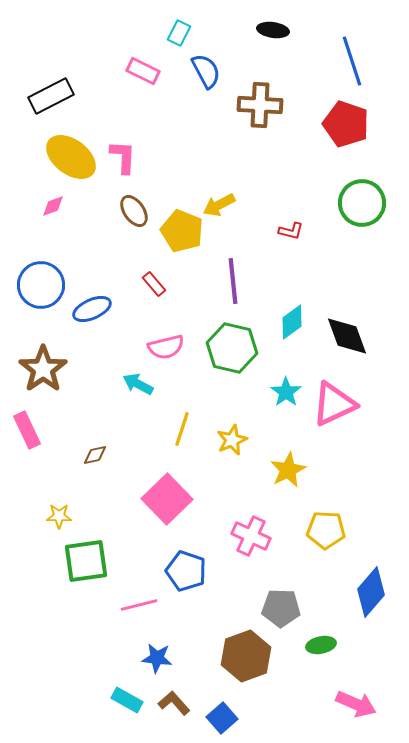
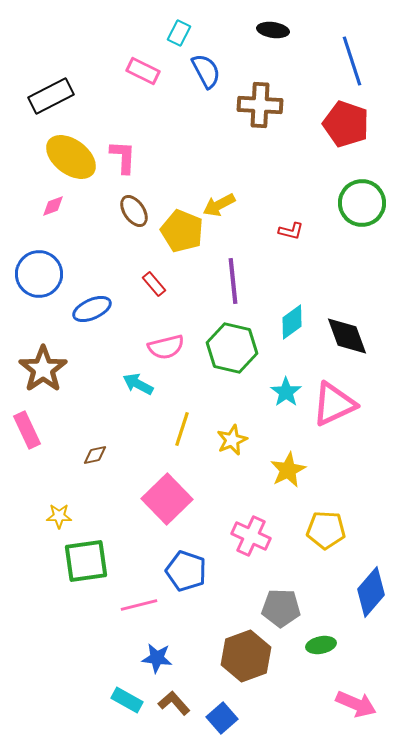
blue circle at (41, 285): moved 2 px left, 11 px up
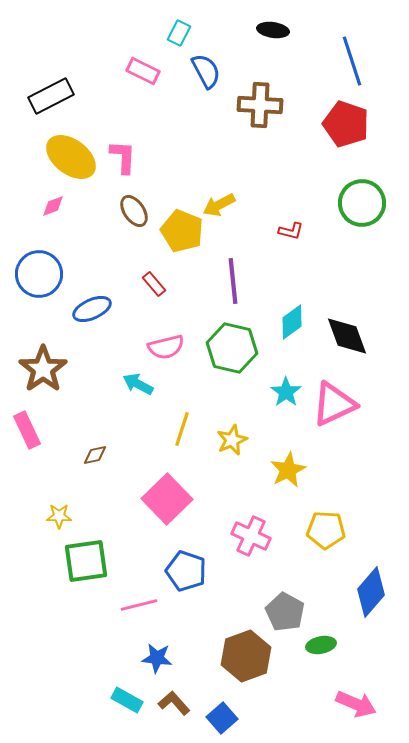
gray pentagon at (281, 608): moved 4 px right, 4 px down; rotated 27 degrees clockwise
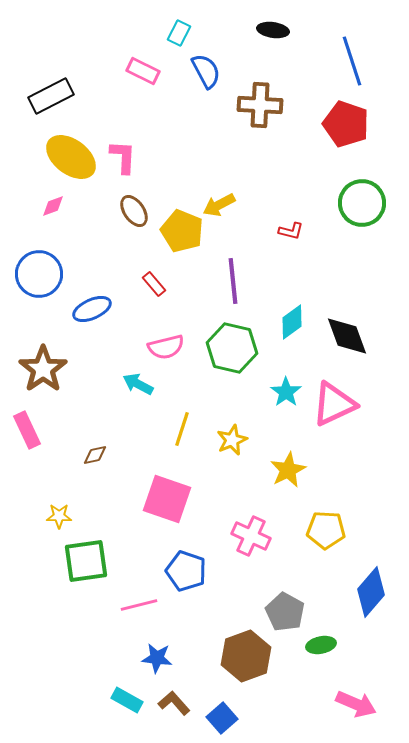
pink square at (167, 499): rotated 27 degrees counterclockwise
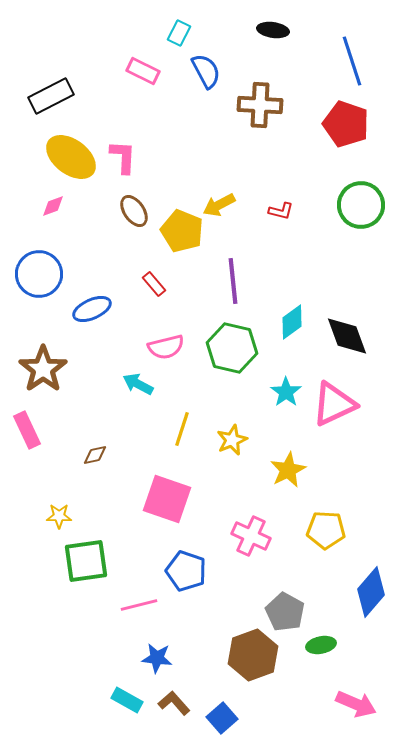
green circle at (362, 203): moved 1 px left, 2 px down
red L-shape at (291, 231): moved 10 px left, 20 px up
brown hexagon at (246, 656): moved 7 px right, 1 px up
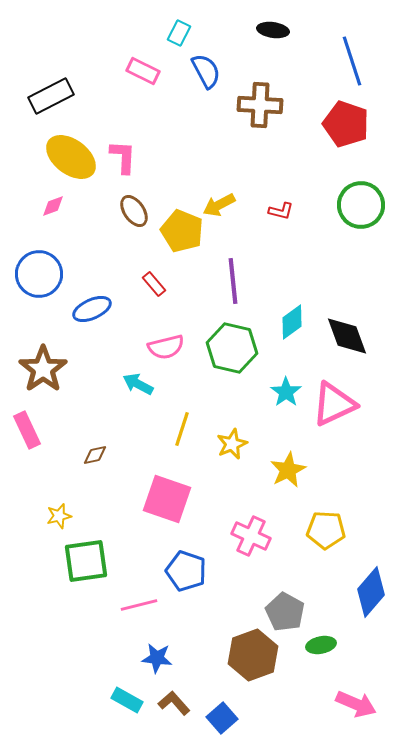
yellow star at (232, 440): moved 4 px down
yellow star at (59, 516): rotated 15 degrees counterclockwise
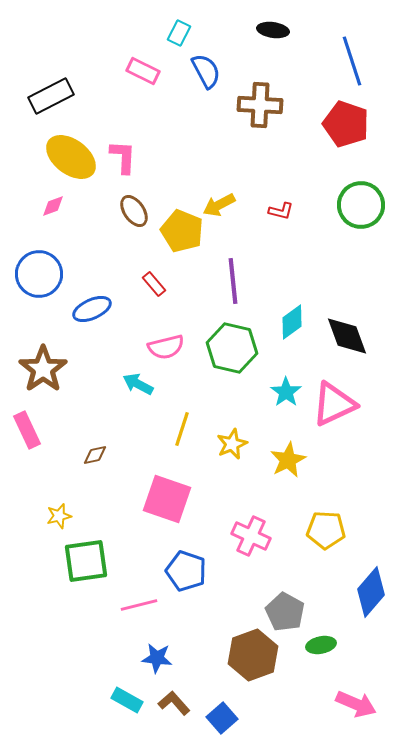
yellow star at (288, 470): moved 10 px up
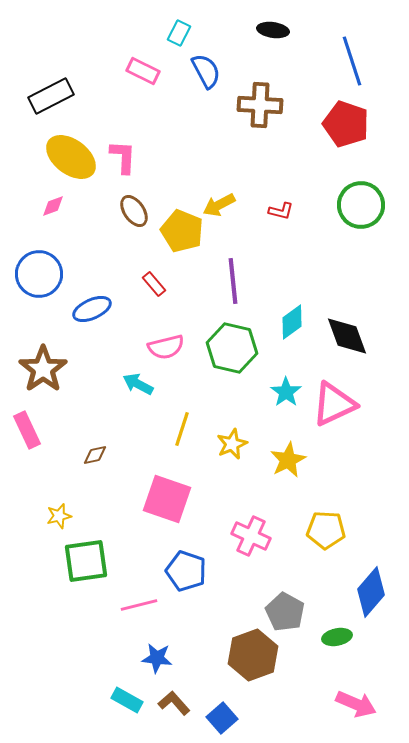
green ellipse at (321, 645): moved 16 px right, 8 px up
